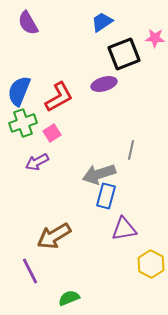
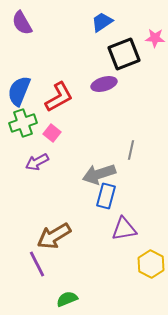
purple semicircle: moved 6 px left
pink square: rotated 18 degrees counterclockwise
purple line: moved 7 px right, 7 px up
green semicircle: moved 2 px left, 1 px down
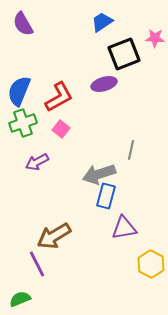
purple semicircle: moved 1 px right, 1 px down
pink square: moved 9 px right, 4 px up
purple triangle: moved 1 px up
green semicircle: moved 47 px left
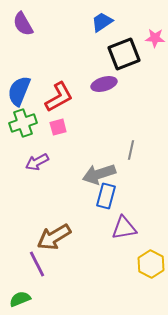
pink square: moved 3 px left, 2 px up; rotated 36 degrees clockwise
brown arrow: moved 1 px down
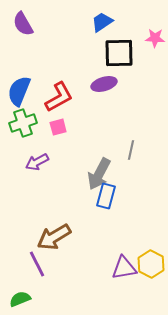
black square: moved 5 px left, 1 px up; rotated 20 degrees clockwise
gray arrow: rotated 44 degrees counterclockwise
purple triangle: moved 40 px down
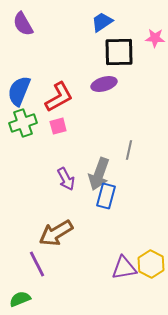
black square: moved 1 px up
pink square: moved 1 px up
gray line: moved 2 px left
purple arrow: moved 29 px right, 17 px down; rotated 90 degrees counterclockwise
gray arrow: rotated 8 degrees counterclockwise
brown arrow: moved 2 px right, 4 px up
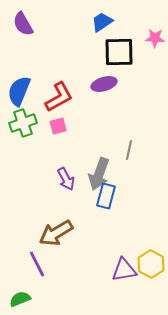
purple triangle: moved 2 px down
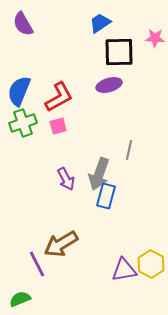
blue trapezoid: moved 2 px left, 1 px down
purple ellipse: moved 5 px right, 1 px down
brown arrow: moved 5 px right, 11 px down
